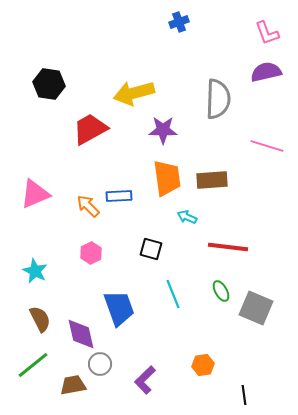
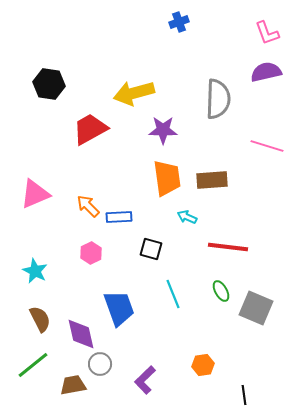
blue rectangle: moved 21 px down
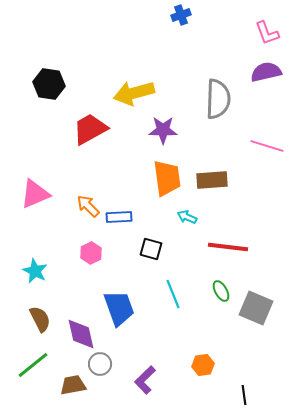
blue cross: moved 2 px right, 7 px up
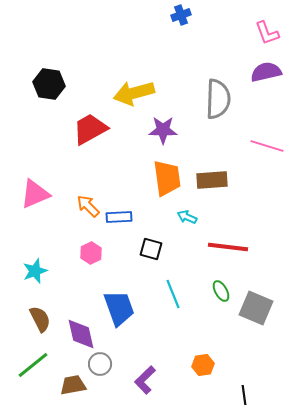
cyan star: rotated 25 degrees clockwise
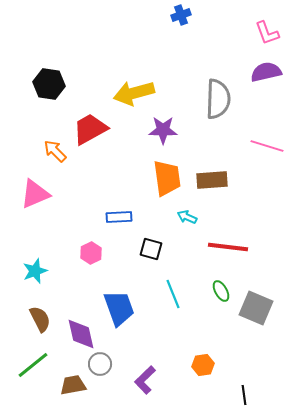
orange arrow: moved 33 px left, 55 px up
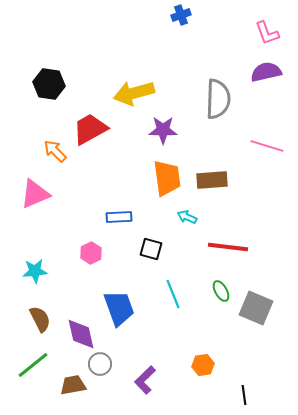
cyan star: rotated 15 degrees clockwise
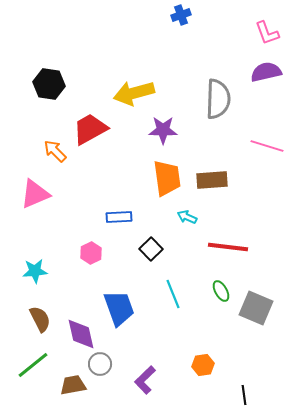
black square: rotated 30 degrees clockwise
